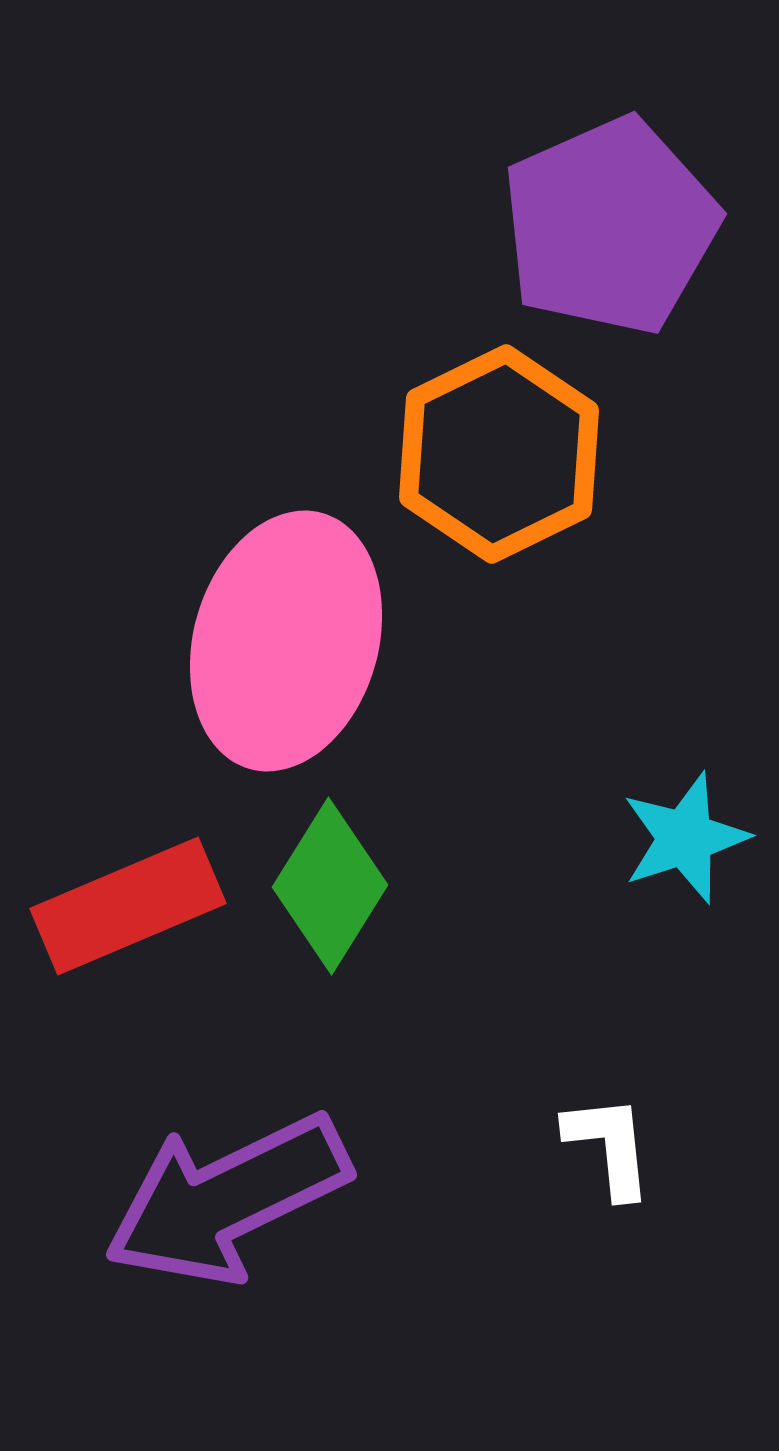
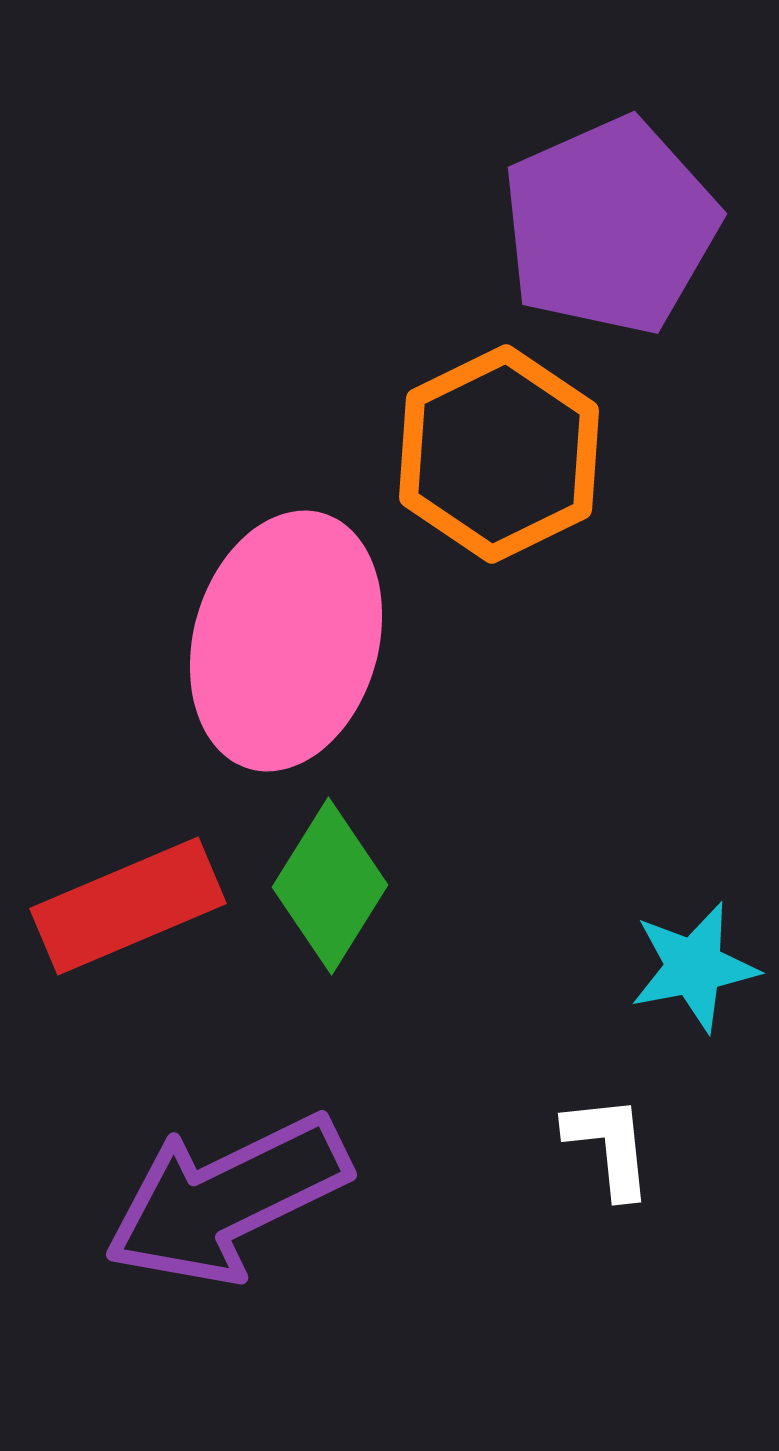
cyan star: moved 9 px right, 129 px down; rotated 7 degrees clockwise
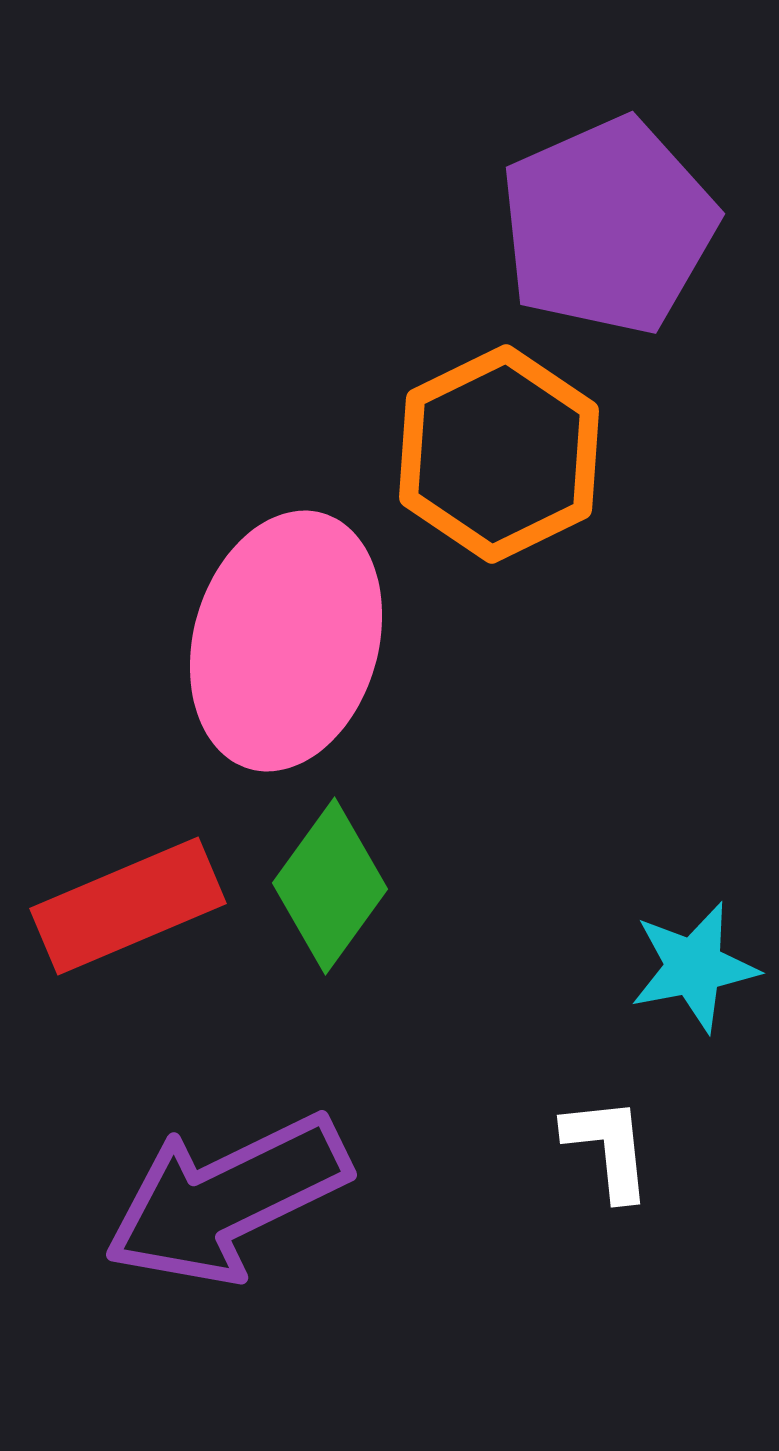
purple pentagon: moved 2 px left
green diamond: rotated 4 degrees clockwise
white L-shape: moved 1 px left, 2 px down
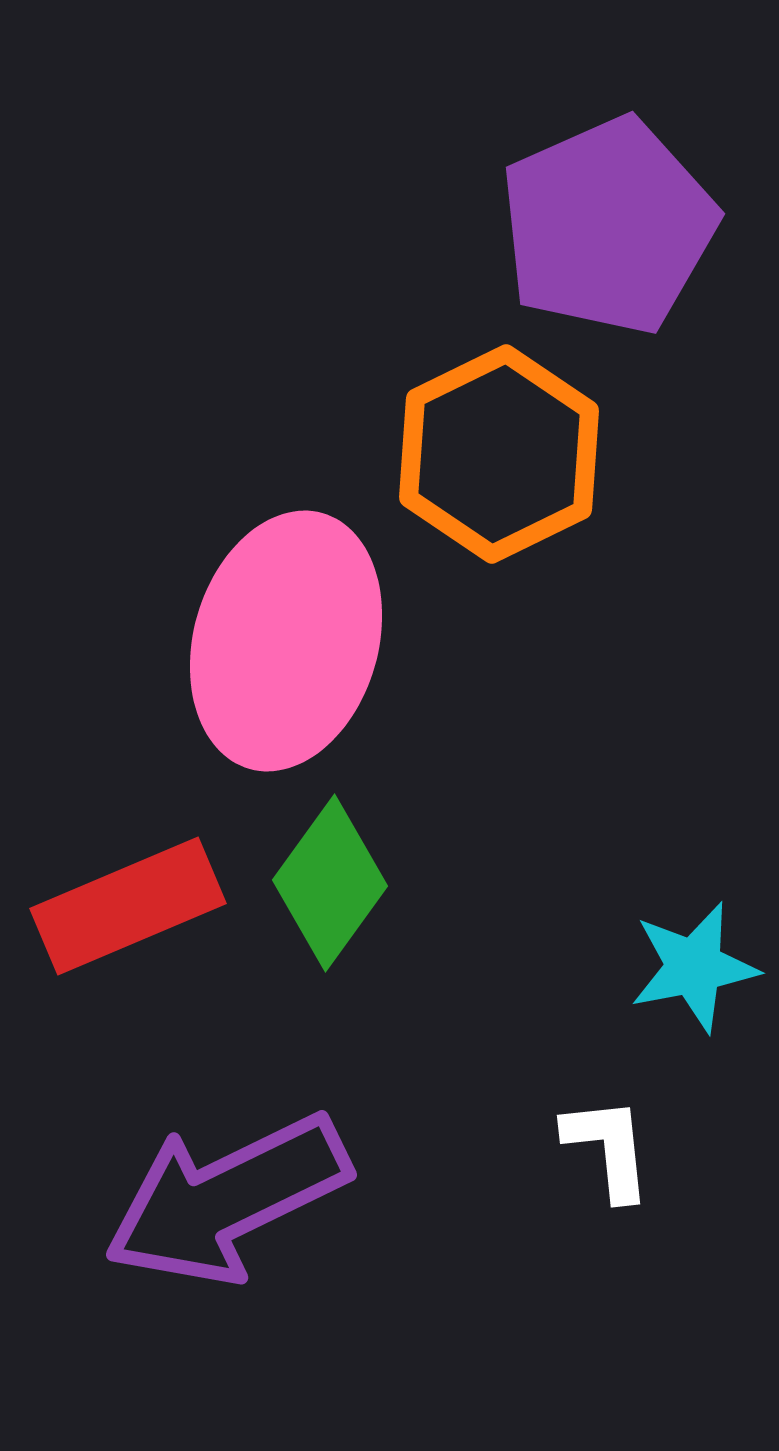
green diamond: moved 3 px up
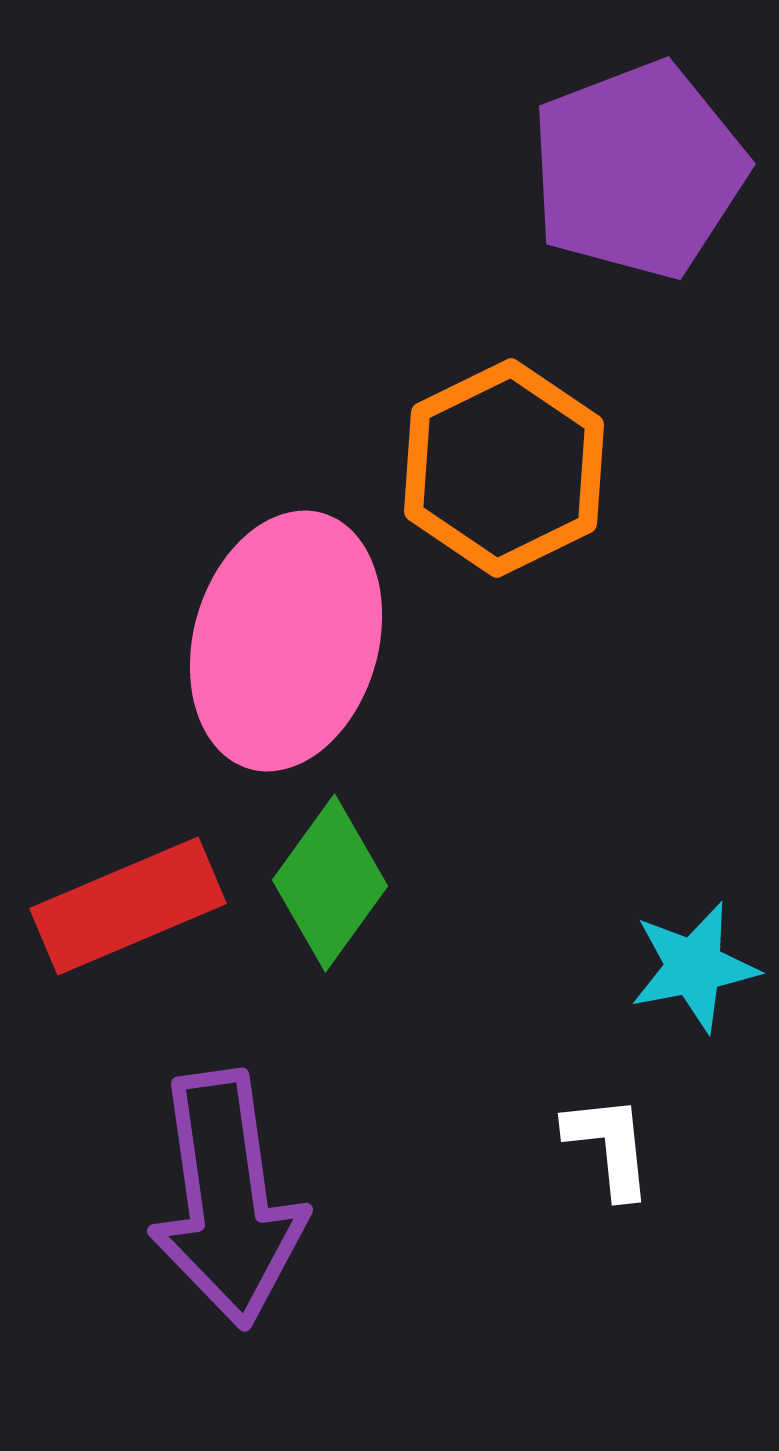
purple pentagon: moved 30 px right, 56 px up; rotated 3 degrees clockwise
orange hexagon: moved 5 px right, 14 px down
white L-shape: moved 1 px right, 2 px up
purple arrow: rotated 72 degrees counterclockwise
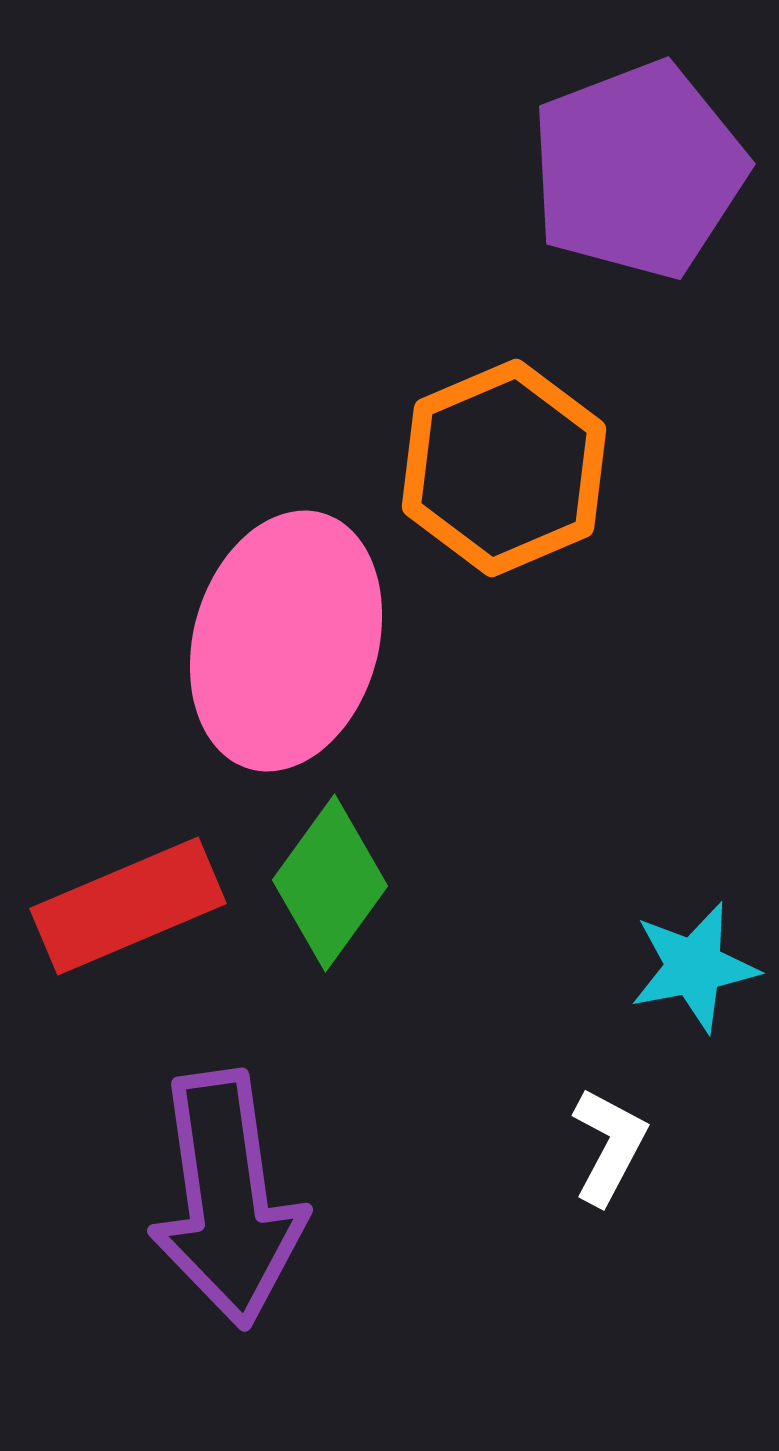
orange hexagon: rotated 3 degrees clockwise
white L-shape: rotated 34 degrees clockwise
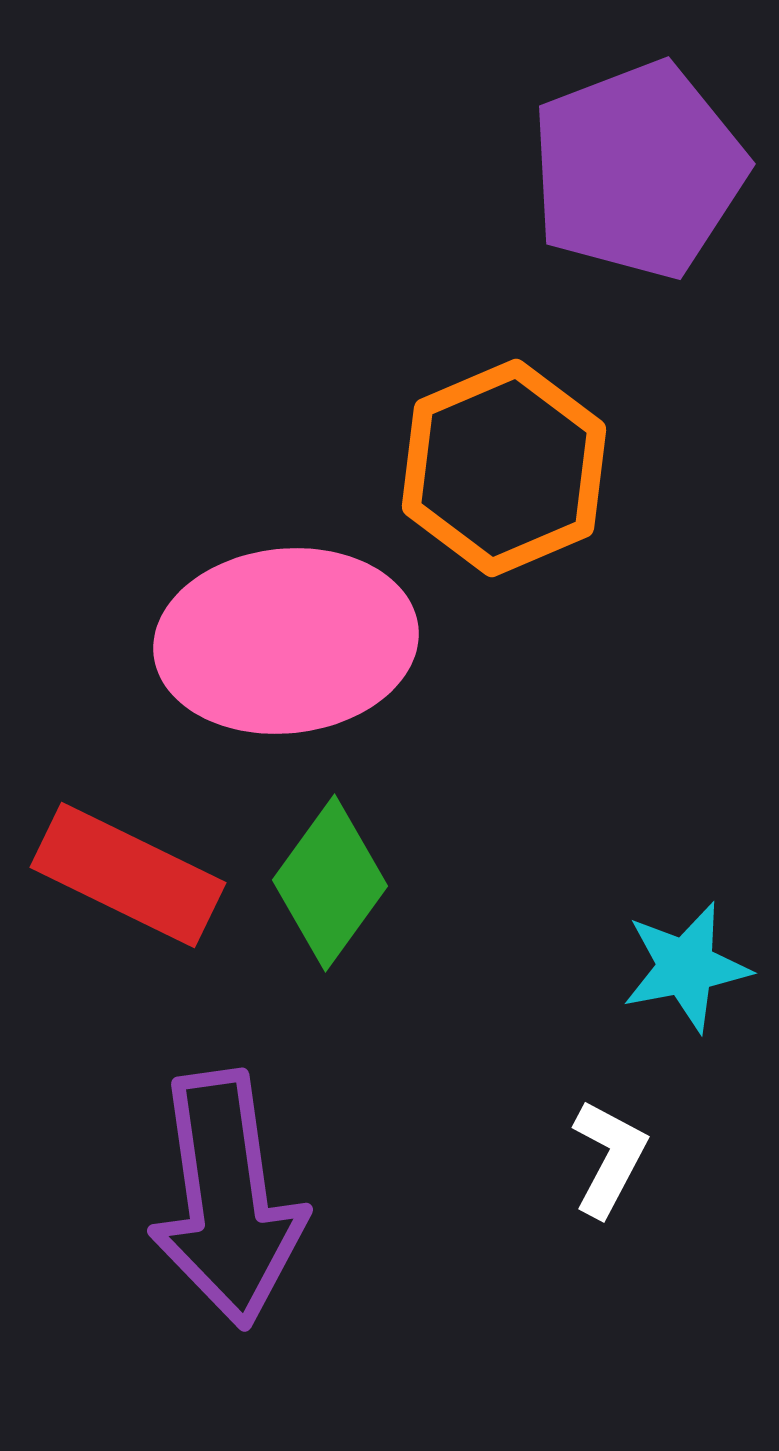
pink ellipse: rotated 68 degrees clockwise
red rectangle: moved 31 px up; rotated 49 degrees clockwise
cyan star: moved 8 px left
white L-shape: moved 12 px down
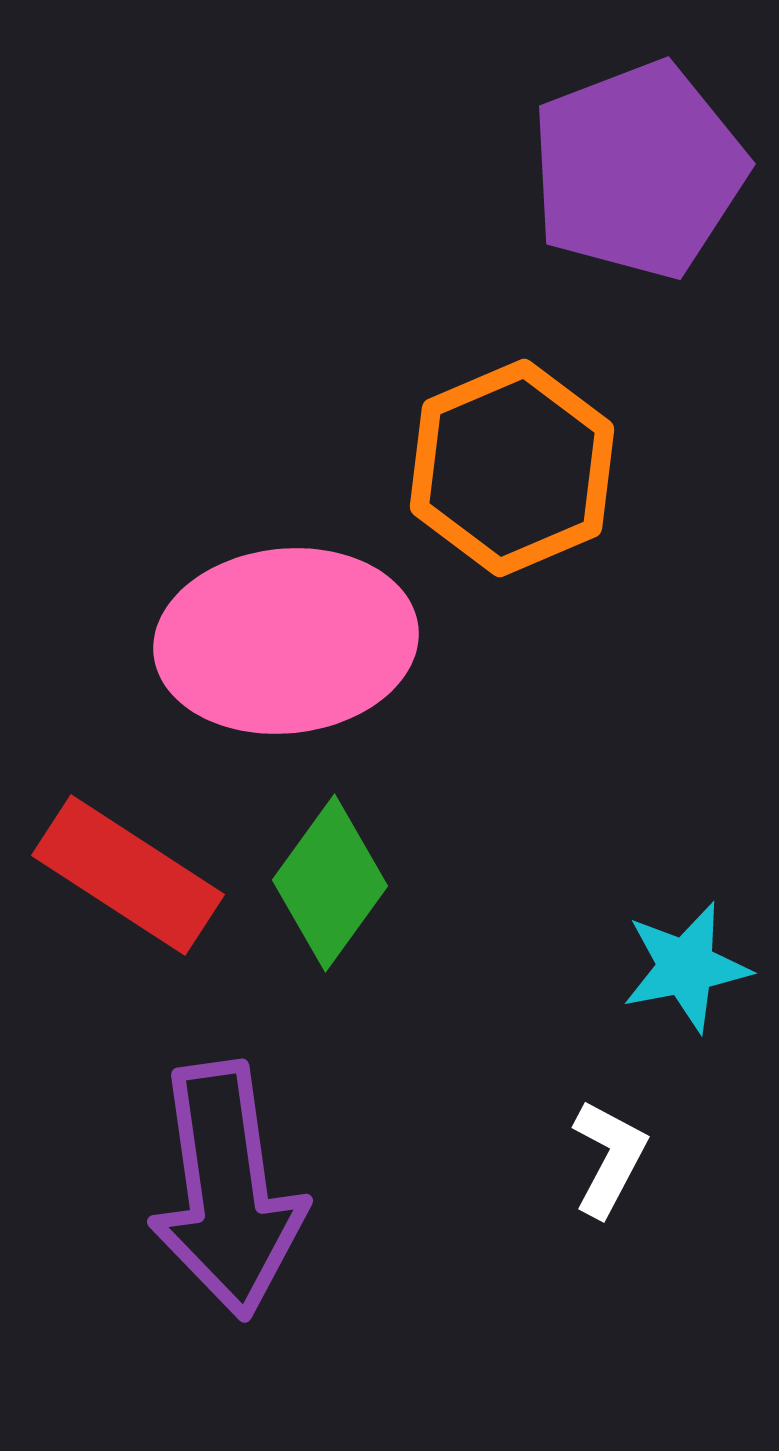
orange hexagon: moved 8 px right
red rectangle: rotated 7 degrees clockwise
purple arrow: moved 9 px up
